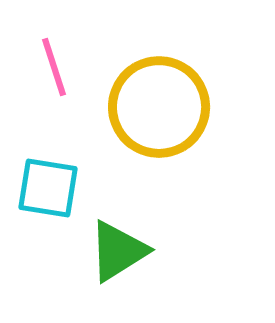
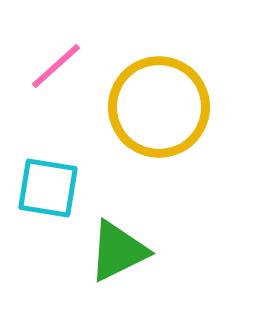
pink line: moved 2 px right, 1 px up; rotated 66 degrees clockwise
green triangle: rotated 6 degrees clockwise
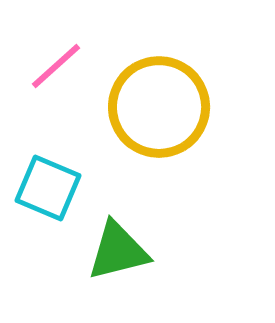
cyan square: rotated 14 degrees clockwise
green triangle: rotated 12 degrees clockwise
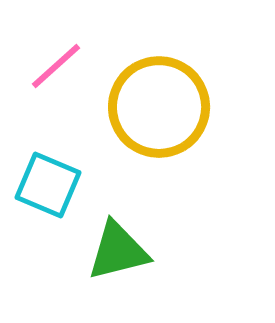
cyan square: moved 3 px up
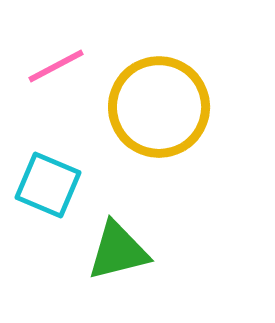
pink line: rotated 14 degrees clockwise
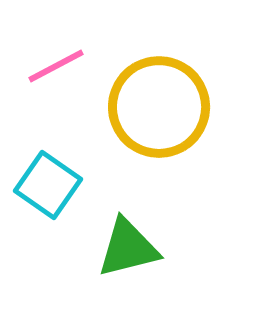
cyan square: rotated 12 degrees clockwise
green triangle: moved 10 px right, 3 px up
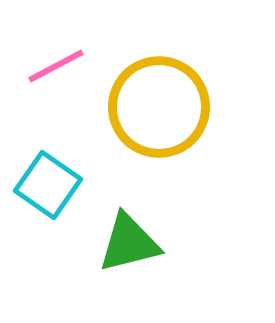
green triangle: moved 1 px right, 5 px up
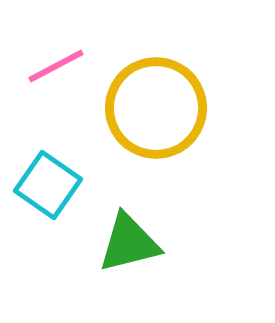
yellow circle: moved 3 px left, 1 px down
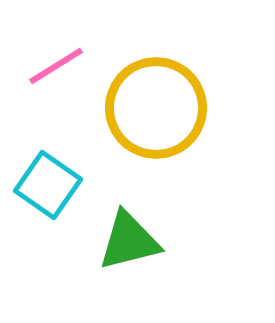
pink line: rotated 4 degrees counterclockwise
green triangle: moved 2 px up
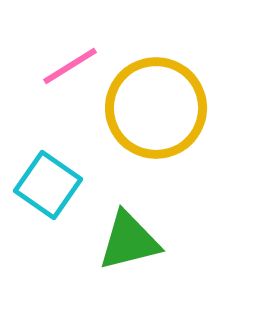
pink line: moved 14 px right
